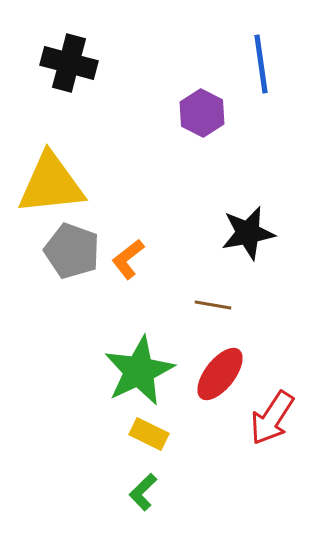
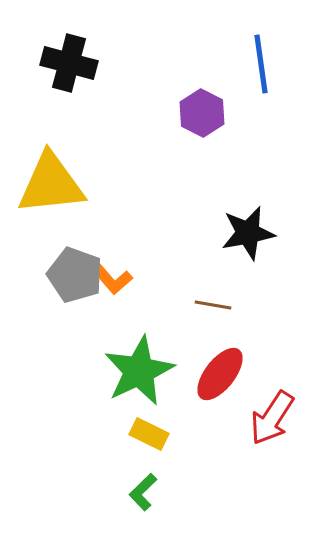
gray pentagon: moved 3 px right, 24 px down
orange L-shape: moved 16 px left, 20 px down; rotated 93 degrees counterclockwise
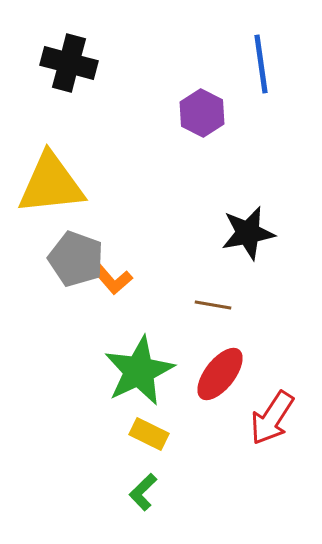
gray pentagon: moved 1 px right, 16 px up
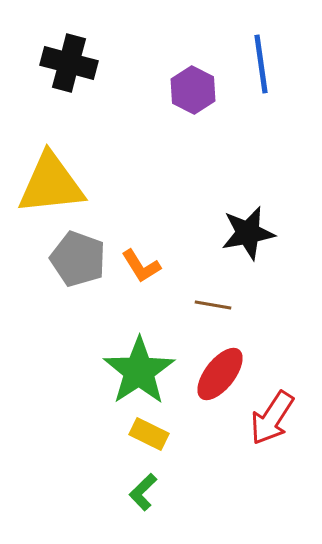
purple hexagon: moved 9 px left, 23 px up
gray pentagon: moved 2 px right
orange L-shape: moved 29 px right, 13 px up; rotated 9 degrees clockwise
green star: rotated 8 degrees counterclockwise
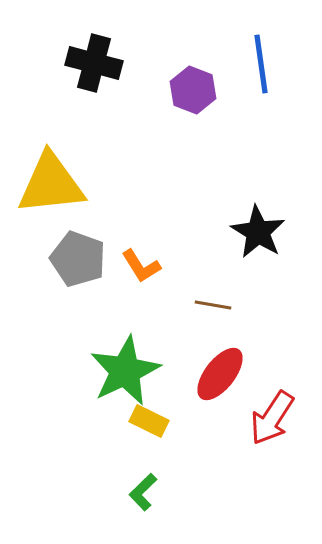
black cross: moved 25 px right
purple hexagon: rotated 6 degrees counterclockwise
black star: moved 10 px right, 1 px up; rotated 30 degrees counterclockwise
green star: moved 14 px left; rotated 8 degrees clockwise
yellow rectangle: moved 13 px up
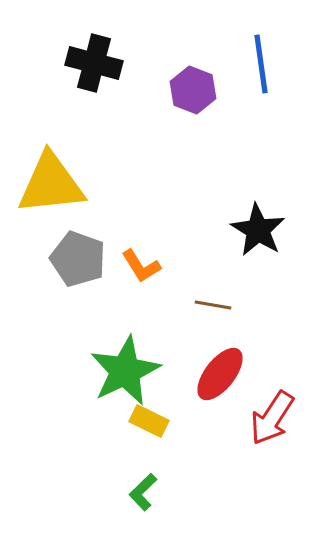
black star: moved 2 px up
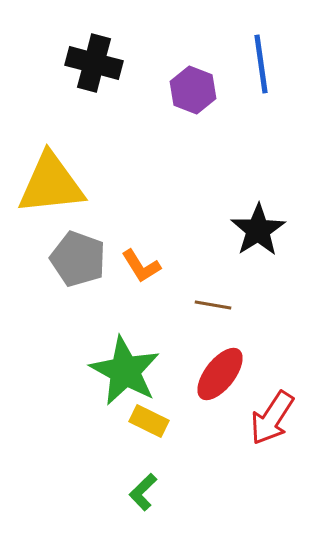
black star: rotated 8 degrees clockwise
green star: rotated 18 degrees counterclockwise
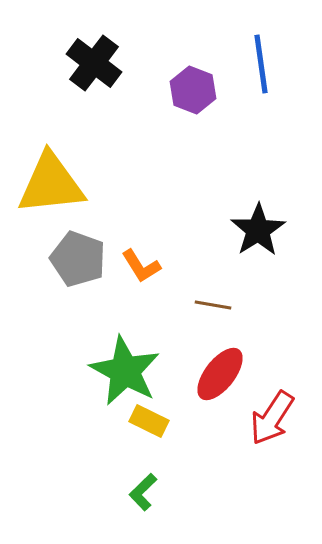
black cross: rotated 22 degrees clockwise
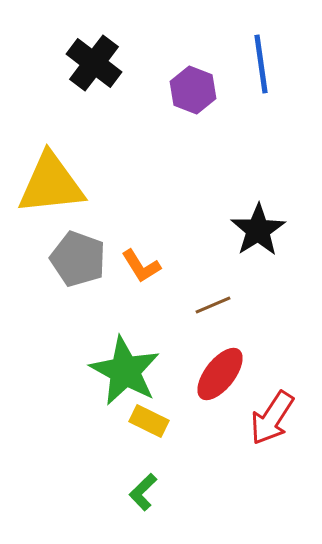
brown line: rotated 33 degrees counterclockwise
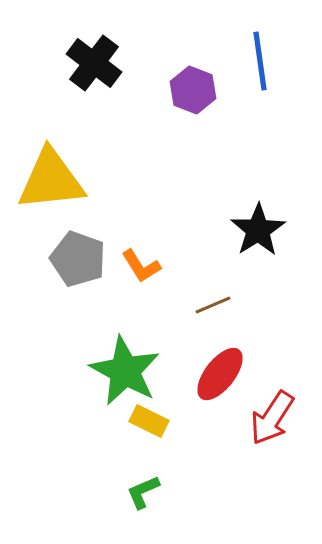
blue line: moved 1 px left, 3 px up
yellow triangle: moved 4 px up
green L-shape: rotated 21 degrees clockwise
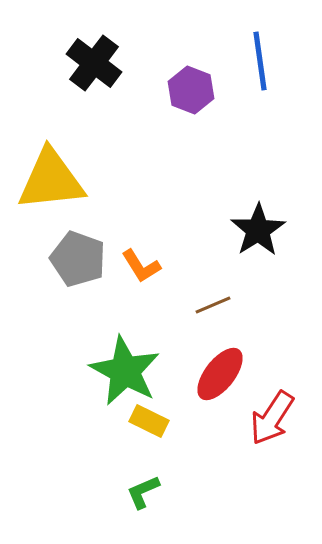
purple hexagon: moved 2 px left
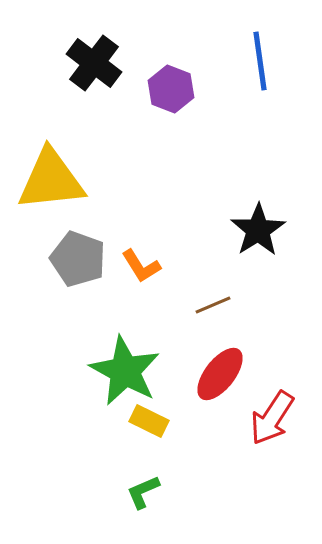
purple hexagon: moved 20 px left, 1 px up
